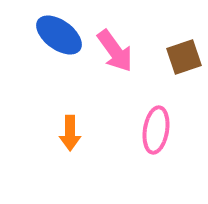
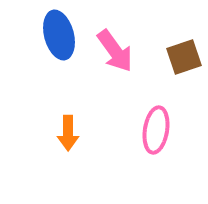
blue ellipse: rotated 39 degrees clockwise
orange arrow: moved 2 px left
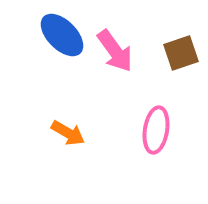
blue ellipse: moved 3 px right; rotated 30 degrees counterclockwise
brown square: moved 3 px left, 4 px up
orange arrow: rotated 60 degrees counterclockwise
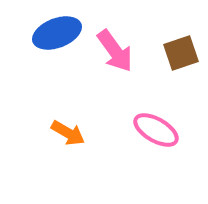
blue ellipse: moved 5 px left, 2 px up; rotated 66 degrees counterclockwise
pink ellipse: rotated 69 degrees counterclockwise
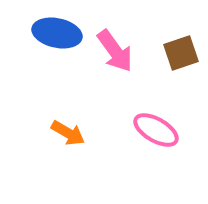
blue ellipse: rotated 33 degrees clockwise
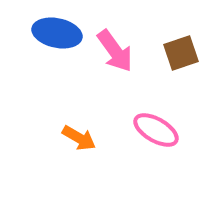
orange arrow: moved 11 px right, 5 px down
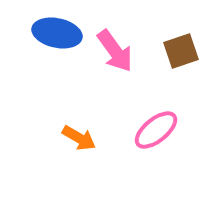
brown square: moved 2 px up
pink ellipse: rotated 69 degrees counterclockwise
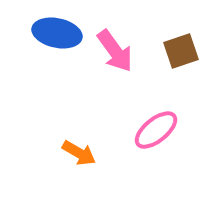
orange arrow: moved 15 px down
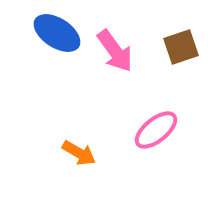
blue ellipse: rotated 21 degrees clockwise
brown square: moved 4 px up
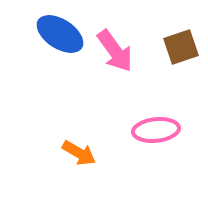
blue ellipse: moved 3 px right, 1 px down
pink ellipse: rotated 33 degrees clockwise
